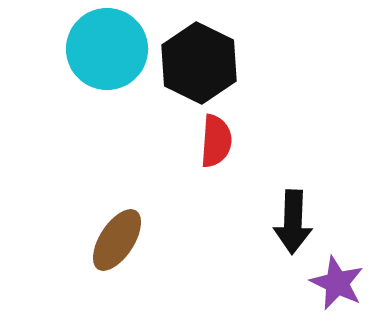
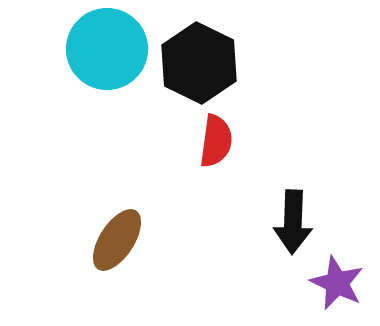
red semicircle: rotated 4 degrees clockwise
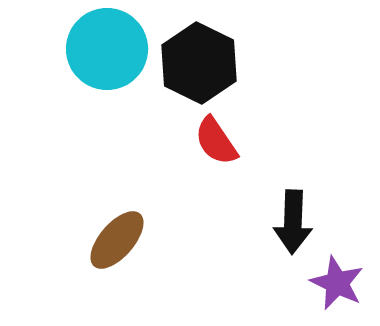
red semicircle: rotated 138 degrees clockwise
brown ellipse: rotated 8 degrees clockwise
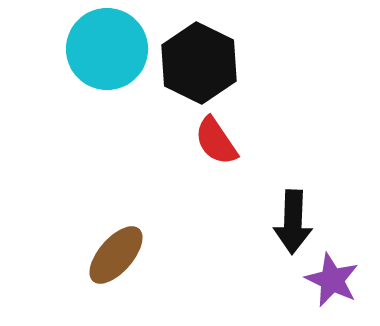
brown ellipse: moved 1 px left, 15 px down
purple star: moved 5 px left, 3 px up
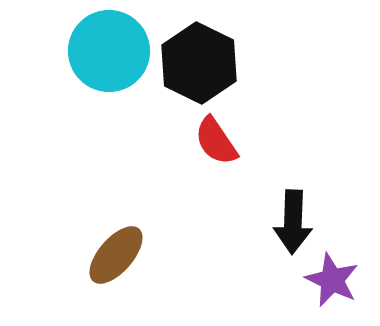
cyan circle: moved 2 px right, 2 px down
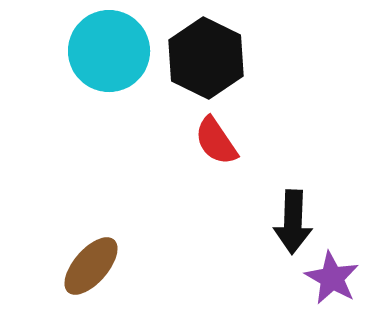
black hexagon: moved 7 px right, 5 px up
brown ellipse: moved 25 px left, 11 px down
purple star: moved 2 px up; rotated 4 degrees clockwise
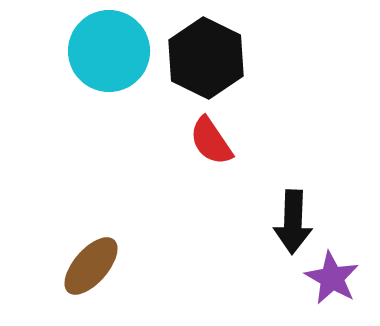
red semicircle: moved 5 px left
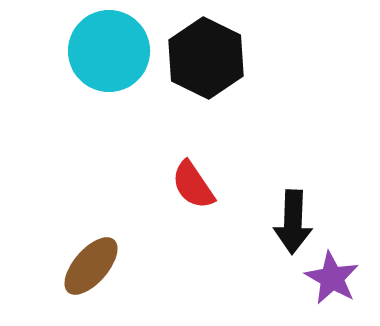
red semicircle: moved 18 px left, 44 px down
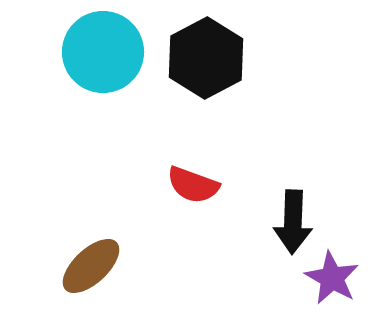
cyan circle: moved 6 px left, 1 px down
black hexagon: rotated 6 degrees clockwise
red semicircle: rotated 36 degrees counterclockwise
brown ellipse: rotated 6 degrees clockwise
